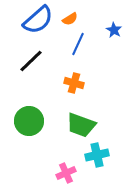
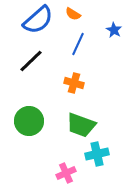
orange semicircle: moved 3 px right, 5 px up; rotated 63 degrees clockwise
cyan cross: moved 1 px up
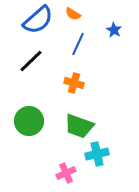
green trapezoid: moved 2 px left, 1 px down
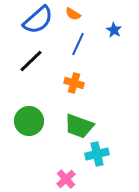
pink cross: moved 6 px down; rotated 18 degrees counterclockwise
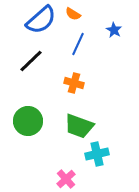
blue semicircle: moved 3 px right
green circle: moved 1 px left
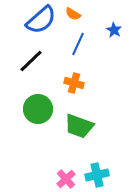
green circle: moved 10 px right, 12 px up
cyan cross: moved 21 px down
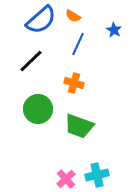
orange semicircle: moved 2 px down
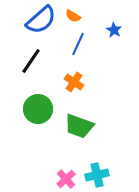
black line: rotated 12 degrees counterclockwise
orange cross: moved 1 px up; rotated 18 degrees clockwise
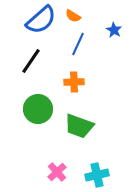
orange cross: rotated 36 degrees counterclockwise
pink cross: moved 9 px left, 7 px up
